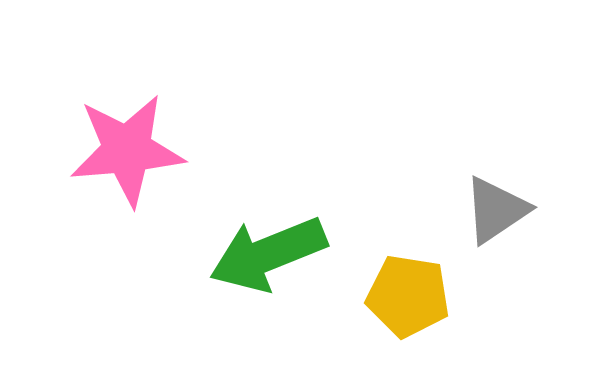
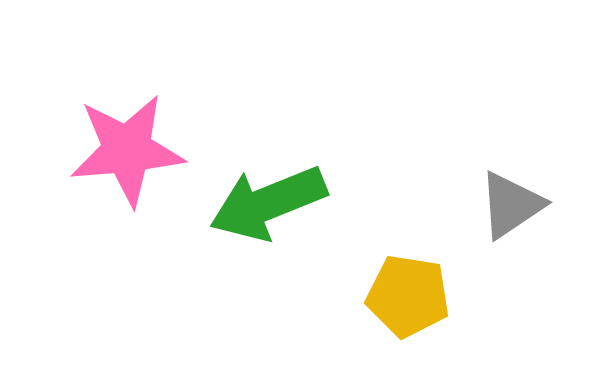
gray triangle: moved 15 px right, 5 px up
green arrow: moved 51 px up
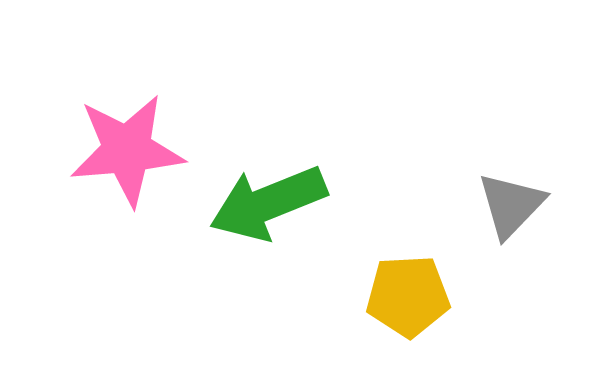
gray triangle: rotated 12 degrees counterclockwise
yellow pentagon: rotated 12 degrees counterclockwise
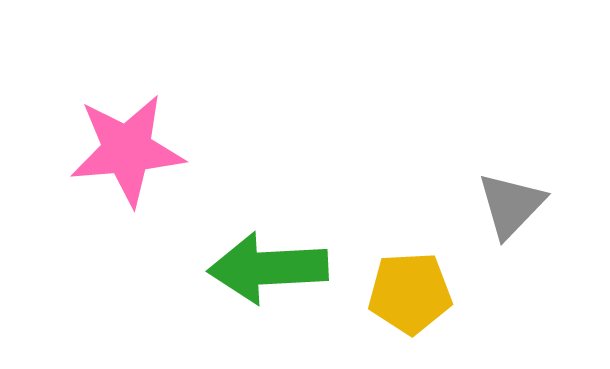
green arrow: moved 65 px down; rotated 19 degrees clockwise
yellow pentagon: moved 2 px right, 3 px up
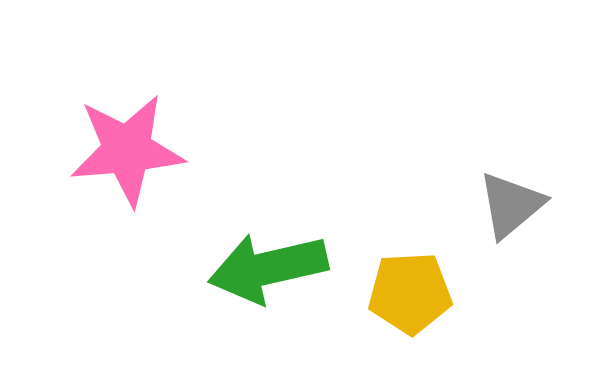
gray triangle: rotated 6 degrees clockwise
green arrow: rotated 10 degrees counterclockwise
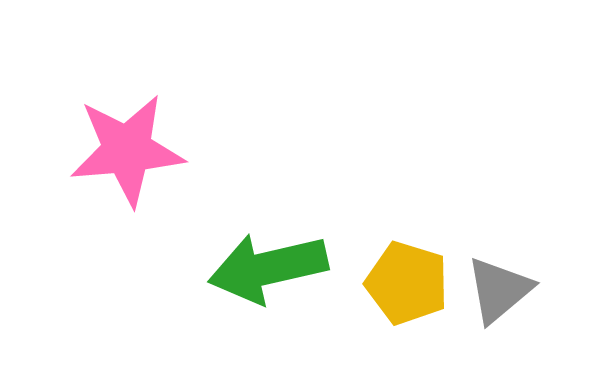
gray triangle: moved 12 px left, 85 px down
yellow pentagon: moved 3 px left, 10 px up; rotated 20 degrees clockwise
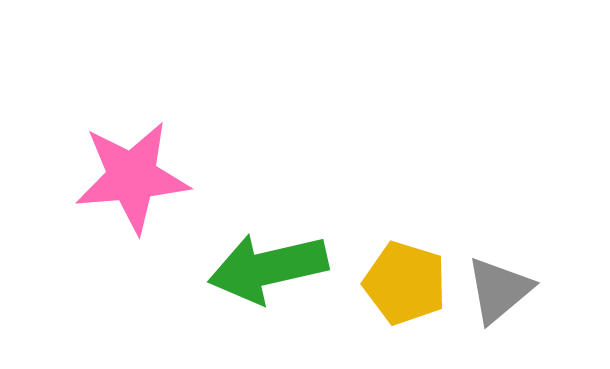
pink star: moved 5 px right, 27 px down
yellow pentagon: moved 2 px left
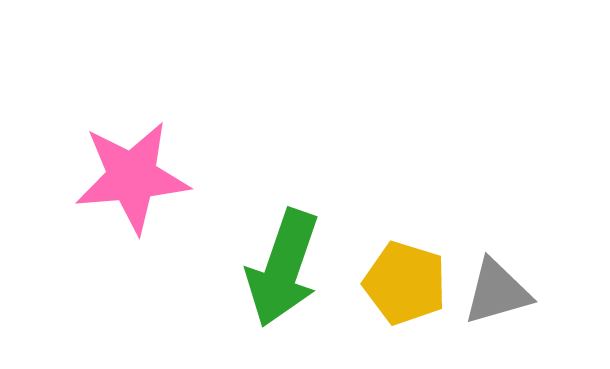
green arrow: moved 15 px right; rotated 58 degrees counterclockwise
gray triangle: moved 2 px left, 2 px down; rotated 24 degrees clockwise
